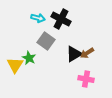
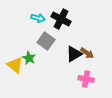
brown arrow: rotated 112 degrees counterclockwise
yellow triangle: rotated 24 degrees counterclockwise
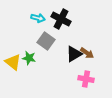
green star: rotated 16 degrees counterclockwise
yellow triangle: moved 2 px left, 3 px up
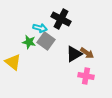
cyan arrow: moved 2 px right, 10 px down
green star: moved 16 px up
pink cross: moved 3 px up
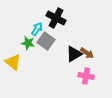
black cross: moved 5 px left, 1 px up
cyan arrow: moved 3 px left, 1 px down; rotated 72 degrees counterclockwise
green star: moved 1 px left, 1 px down
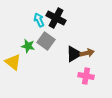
cyan arrow: moved 2 px right, 9 px up; rotated 56 degrees counterclockwise
green star: moved 3 px down
brown arrow: rotated 48 degrees counterclockwise
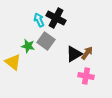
brown arrow: rotated 40 degrees counterclockwise
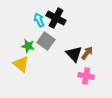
black triangle: rotated 42 degrees counterclockwise
yellow triangle: moved 8 px right, 2 px down
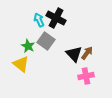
green star: rotated 16 degrees clockwise
pink cross: rotated 21 degrees counterclockwise
